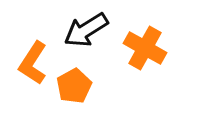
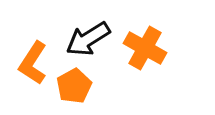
black arrow: moved 2 px right, 9 px down
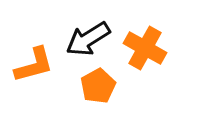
orange L-shape: moved 1 px right, 2 px down; rotated 138 degrees counterclockwise
orange pentagon: moved 24 px right
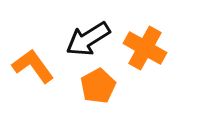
orange L-shape: moved 1 px left, 1 px down; rotated 111 degrees counterclockwise
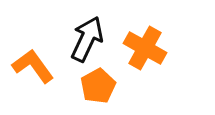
black arrow: moved 1 px left; rotated 147 degrees clockwise
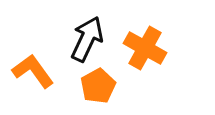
orange L-shape: moved 5 px down
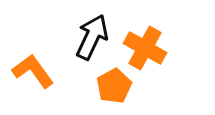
black arrow: moved 5 px right, 2 px up
orange pentagon: moved 16 px right
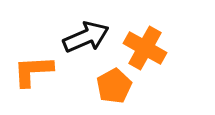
black arrow: moved 6 px left; rotated 42 degrees clockwise
orange L-shape: rotated 57 degrees counterclockwise
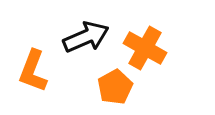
orange L-shape: rotated 66 degrees counterclockwise
orange pentagon: moved 1 px right, 1 px down
